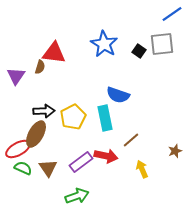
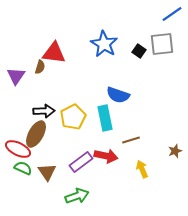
brown line: rotated 24 degrees clockwise
red ellipse: rotated 55 degrees clockwise
brown triangle: moved 1 px left, 4 px down
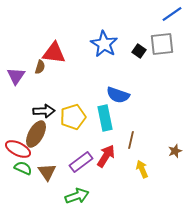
yellow pentagon: rotated 10 degrees clockwise
brown line: rotated 60 degrees counterclockwise
red arrow: rotated 70 degrees counterclockwise
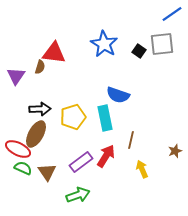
black arrow: moved 4 px left, 2 px up
green arrow: moved 1 px right, 1 px up
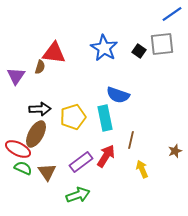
blue star: moved 4 px down
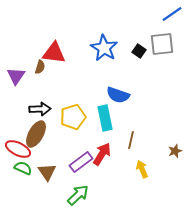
red arrow: moved 4 px left, 2 px up
green arrow: rotated 25 degrees counterclockwise
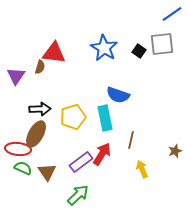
red ellipse: rotated 20 degrees counterclockwise
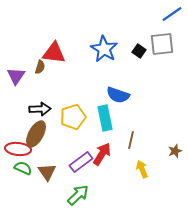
blue star: moved 1 px down
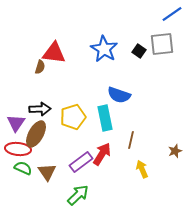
purple triangle: moved 47 px down
blue semicircle: moved 1 px right
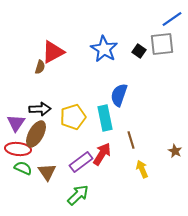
blue line: moved 5 px down
red triangle: moved 1 px left, 1 px up; rotated 35 degrees counterclockwise
blue semicircle: rotated 90 degrees clockwise
brown line: rotated 30 degrees counterclockwise
brown star: rotated 24 degrees counterclockwise
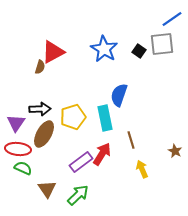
brown ellipse: moved 8 px right
brown triangle: moved 17 px down
